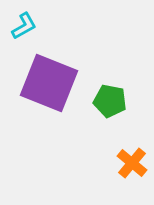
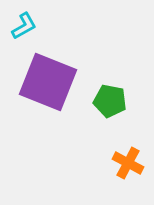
purple square: moved 1 px left, 1 px up
orange cross: moved 4 px left; rotated 12 degrees counterclockwise
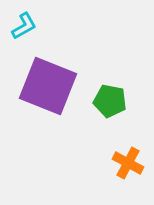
purple square: moved 4 px down
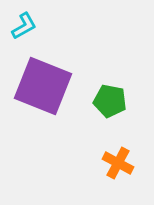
purple square: moved 5 px left
orange cross: moved 10 px left
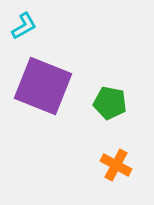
green pentagon: moved 2 px down
orange cross: moved 2 px left, 2 px down
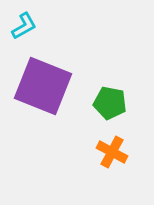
orange cross: moved 4 px left, 13 px up
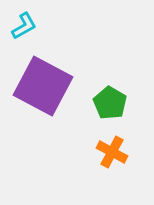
purple square: rotated 6 degrees clockwise
green pentagon: rotated 20 degrees clockwise
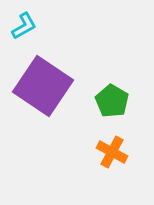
purple square: rotated 6 degrees clockwise
green pentagon: moved 2 px right, 2 px up
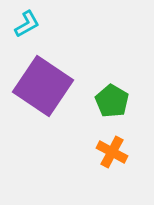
cyan L-shape: moved 3 px right, 2 px up
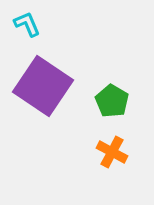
cyan L-shape: rotated 84 degrees counterclockwise
